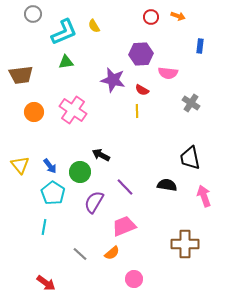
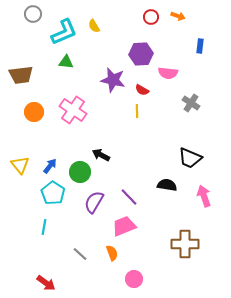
green triangle: rotated 14 degrees clockwise
black trapezoid: rotated 55 degrees counterclockwise
blue arrow: rotated 105 degrees counterclockwise
purple line: moved 4 px right, 10 px down
orange semicircle: rotated 70 degrees counterclockwise
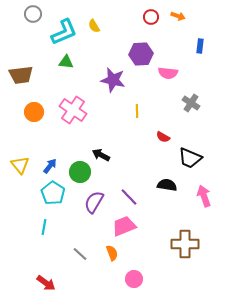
red semicircle: moved 21 px right, 47 px down
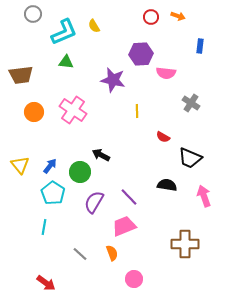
pink semicircle: moved 2 px left
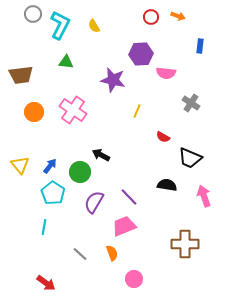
cyan L-shape: moved 4 px left, 7 px up; rotated 40 degrees counterclockwise
yellow line: rotated 24 degrees clockwise
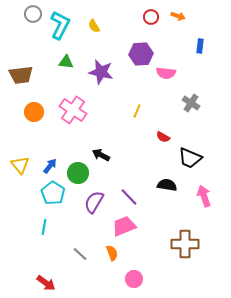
purple star: moved 12 px left, 8 px up
green circle: moved 2 px left, 1 px down
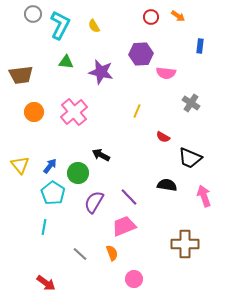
orange arrow: rotated 16 degrees clockwise
pink cross: moved 1 px right, 2 px down; rotated 16 degrees clockwise
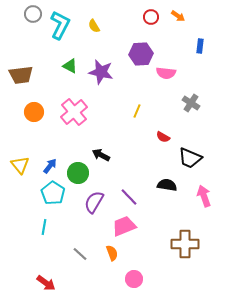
green triangle: moved 4 px right, 4 px down; rotated 21 degrees clockwise
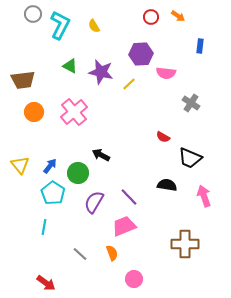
brown trapezoid: moved 2 px right, 5 px down
yellow line: moved 8 px left, 27 px up; rotated 24 degrees clockwise
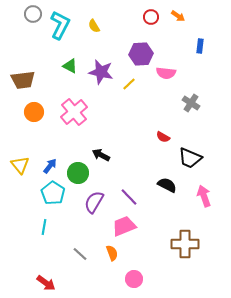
black semicircle: rotated 18 degrees clockwise
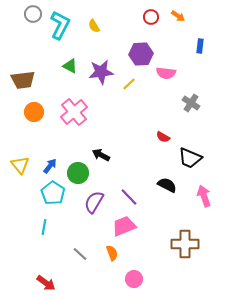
purple star: rotated 20 degrees counterclockwise
